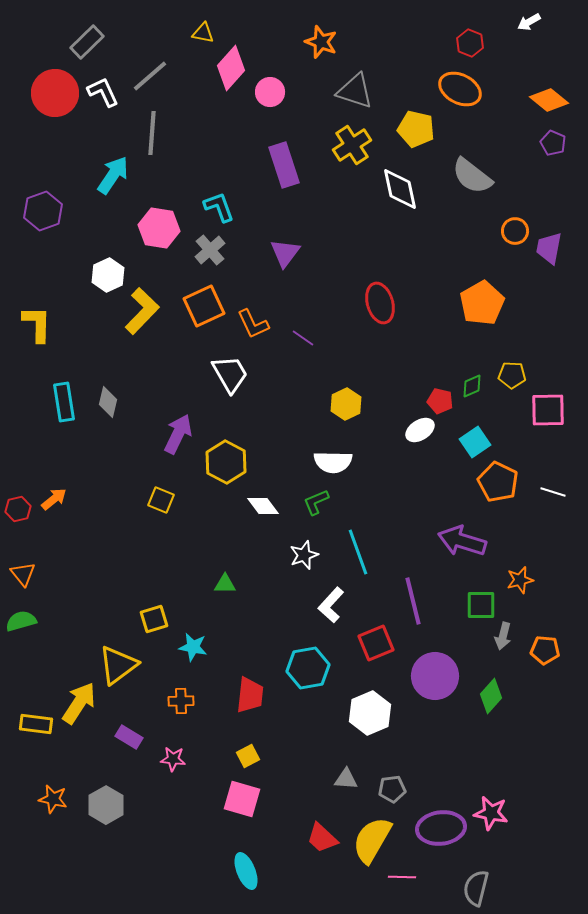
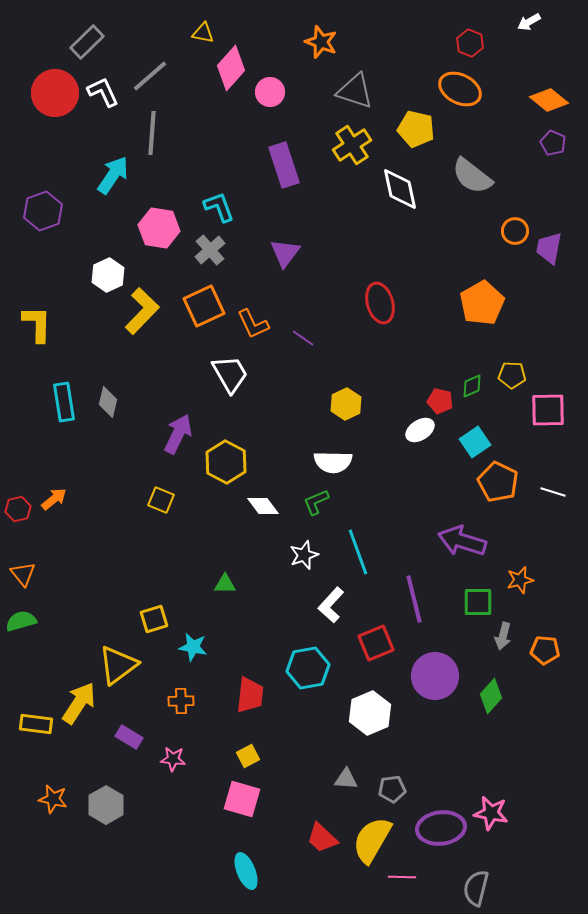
purple line at (413, 601): moved 1 px right, 2 px up
green square at (481, 605): moved 3 px left, 3 px up
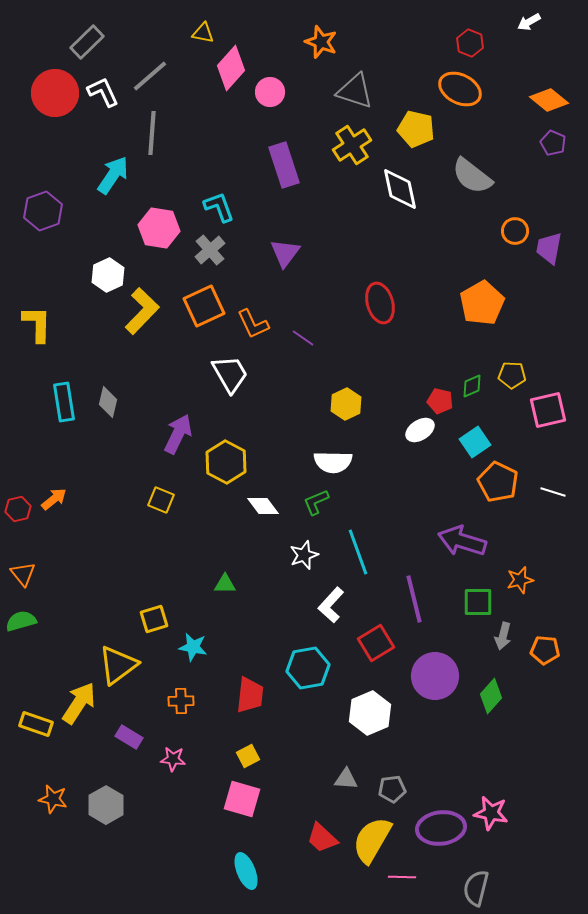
pink square at (548, 410): rotated 12 degrees counterclockwise
red square at (376, 643): rotated 9 degrees counterclockwise
yellow rectangle at (36, 724): rotated 12 degrees clockwise
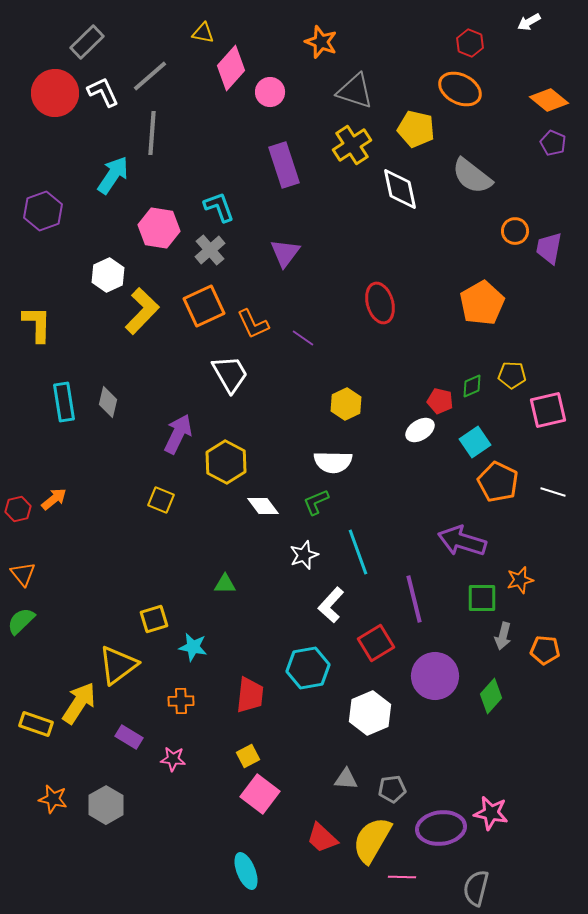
green square at (478, 602): moved 4 px right, 4 px up
green semicircle at (21, 621): rotated 28 degrees counterclockwise
pink square at (242, 799): moved 18 px right, 5 px up; rotated 21 degrees clockwise
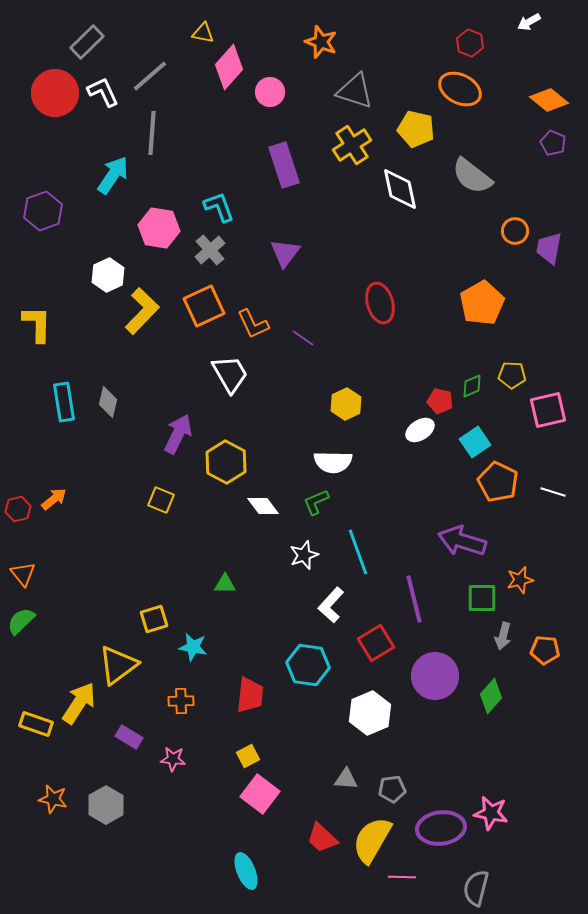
pink diamond at (231, 68): moved 2 px left, 1 px up
cyan hexagon at (308, 668): moved 3 px up; rotated 18 degrees clockwise
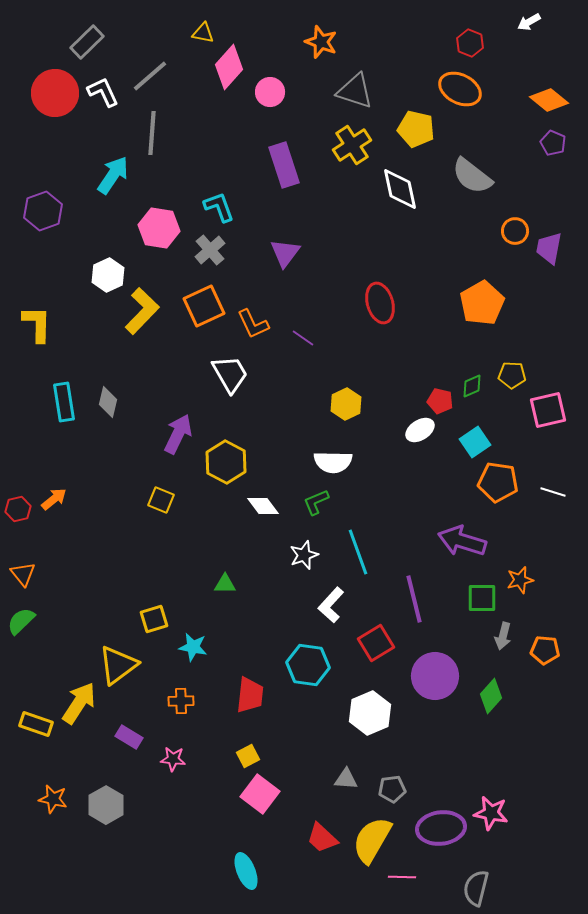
orange pentagon at (498, 482): rotated 18 degrees counterclockwise
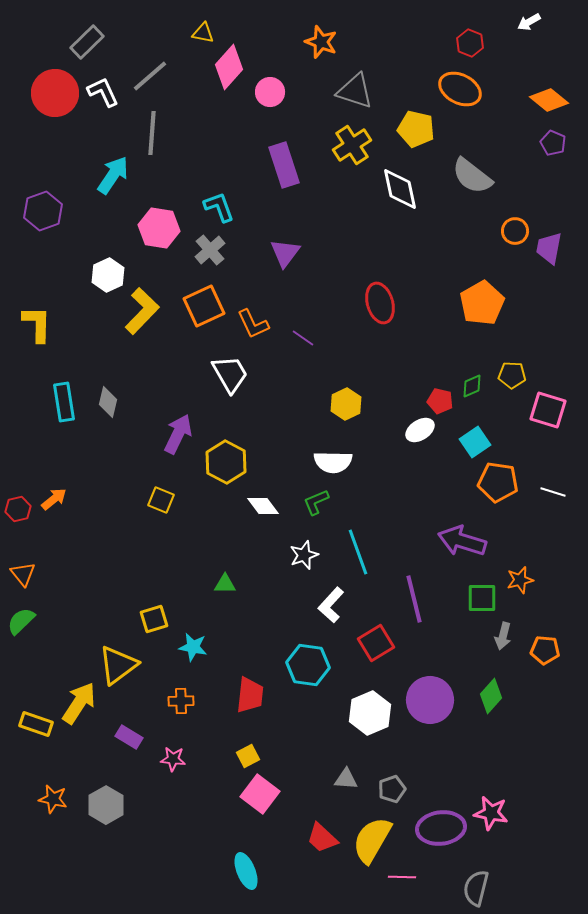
pink square at (548, 410): rotated 30 degrees clockwise
purple circle at (435, 676): moved 5 px left, 24 px down
gray pentagon at (392, 789): rotated 12 degrees counterclockwise
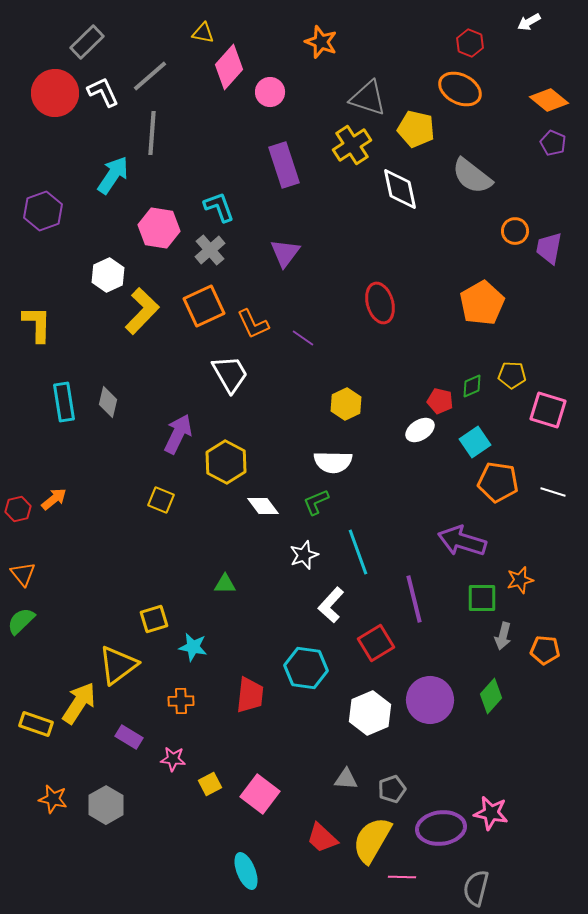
gray triangle at (355, 91): moved 13 px right, 7 px down
cyan hexagon at (308, 665): moved 2 px left, 3 px down
yellow square at (248, 756): moved 38 px left, 28 px down
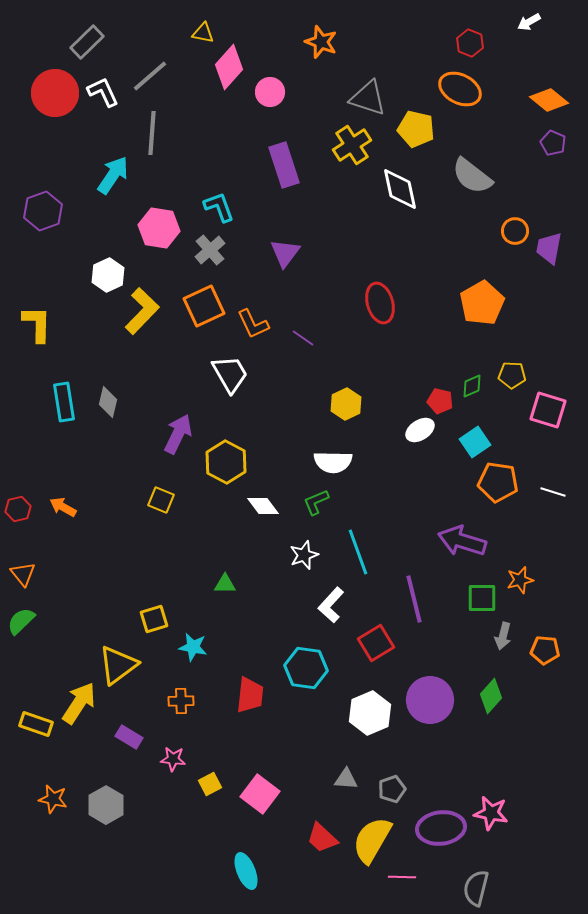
orange arrow at (54, 499): moved 9 px right, 8 px down; rotated 112 degrees counterclockwise
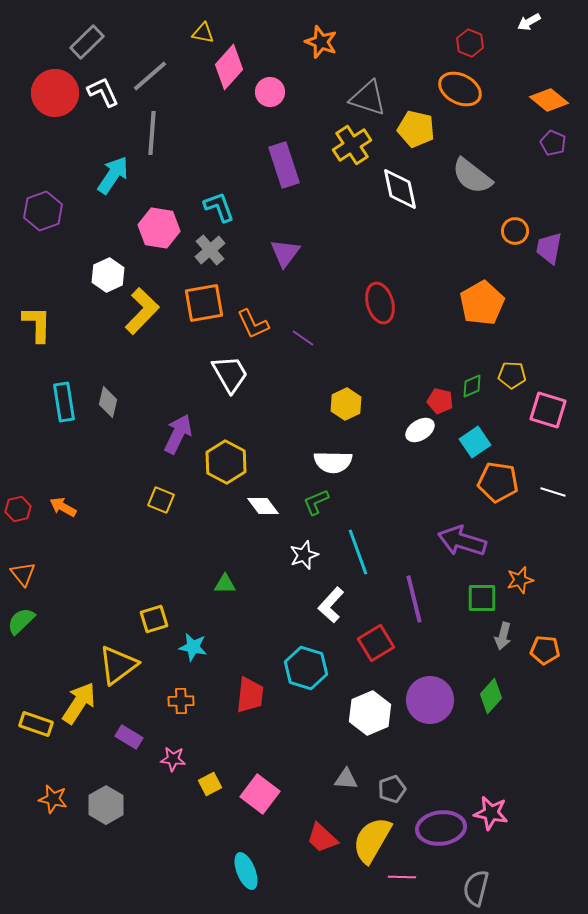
orange square at (204, 306): moved 3 px up; rotated 15 degrees clockwise
cyan hexagon at (306, 668): rotated 9 degrees clockwise
